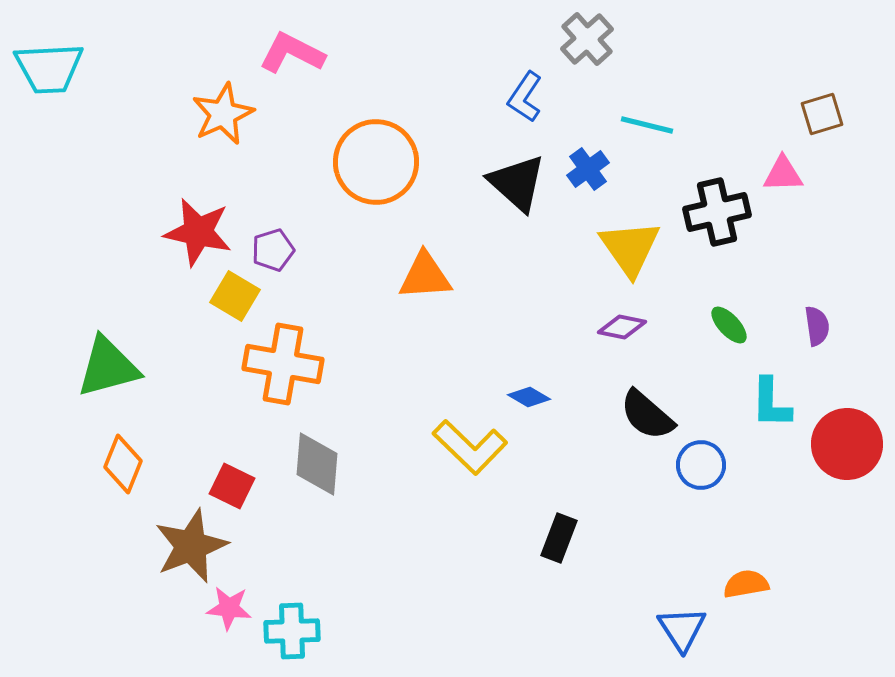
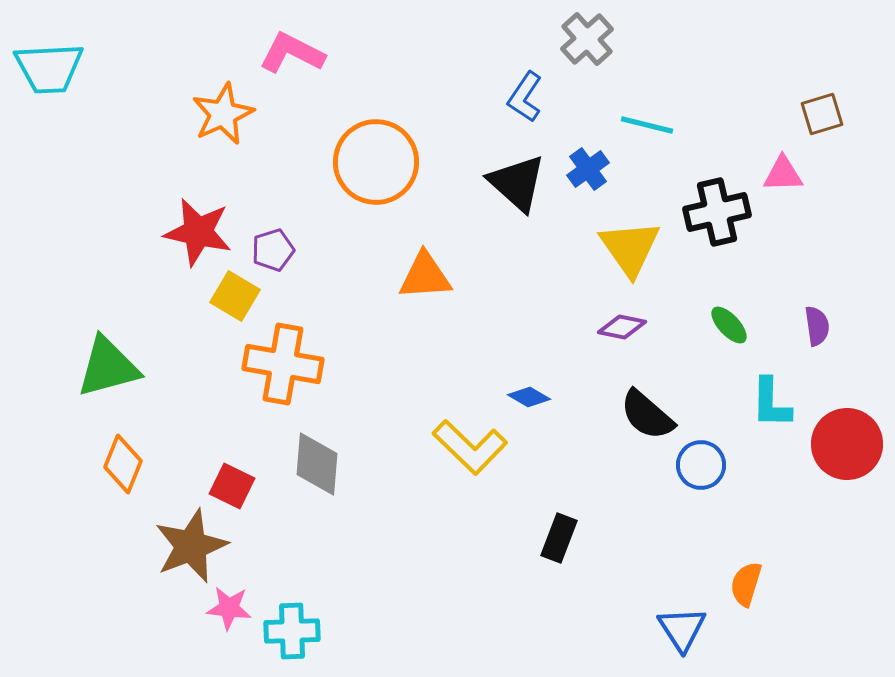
orange semicircle: rotated 63 degrees counterclockwise
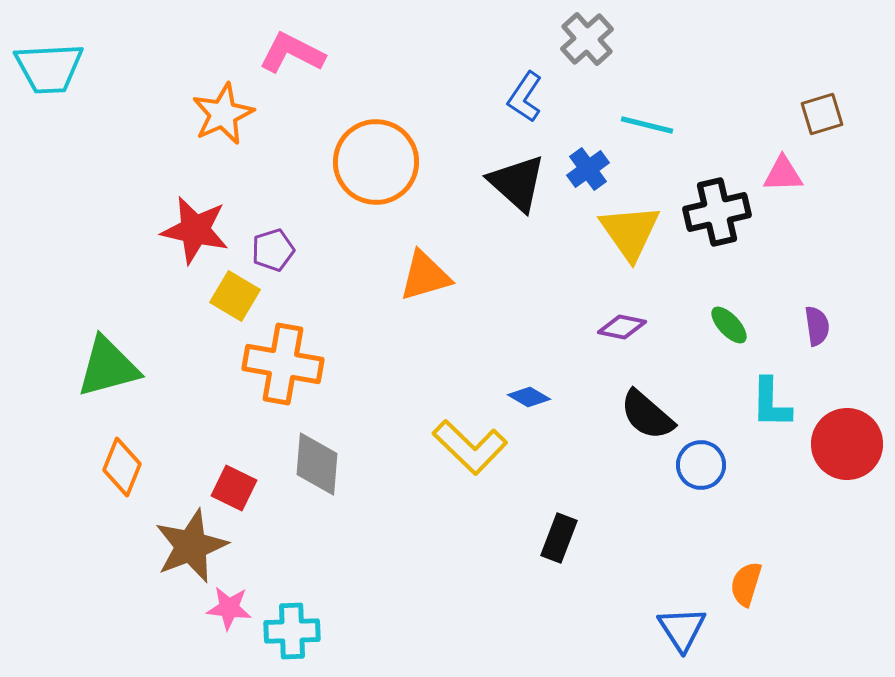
red star: moved 3 px left, 2 px up
yellow triangle: moved 16 px up
orange triangle: rotated 12 degrees counterclockwise
orange diamond: moved 1 px left, 3 px down
red square: moved 2 px right, 2 px down
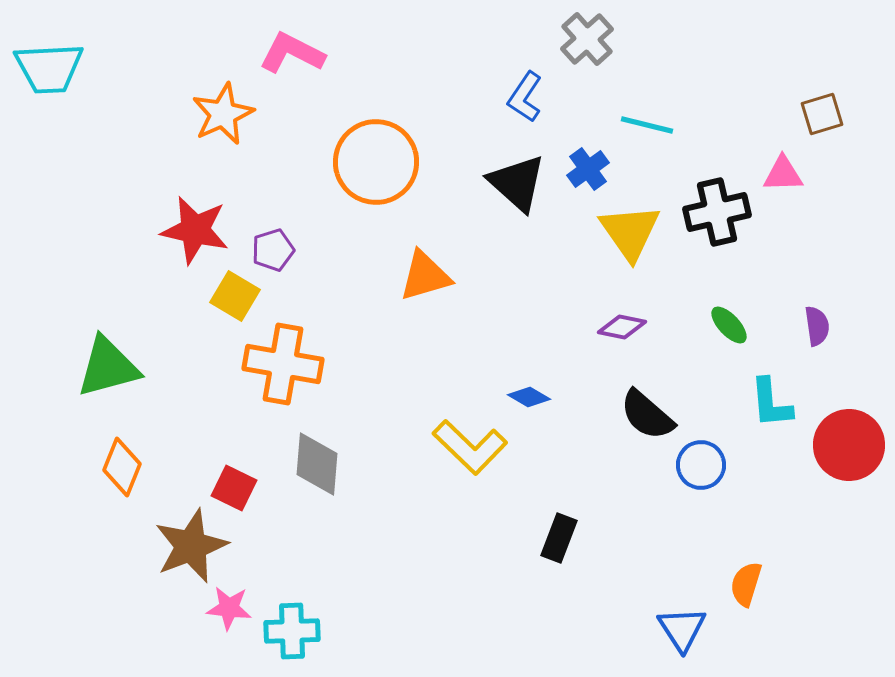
cyan L-shape: rotated 6 degrees counterclockwise
red circle: moved 2 px right, 1 px down
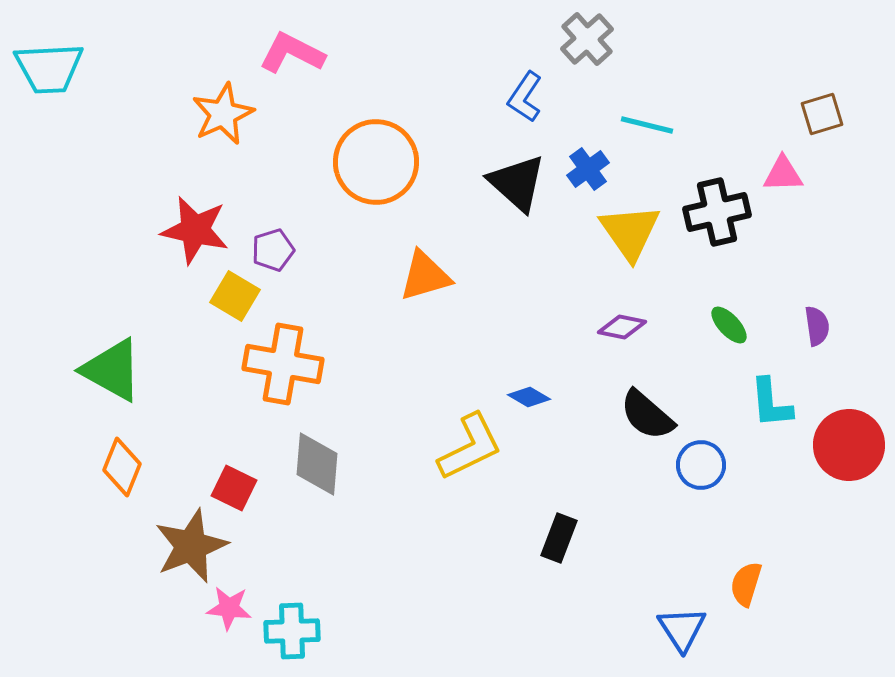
green triangle: moved 4 px right, 3 px down; rotated 44 degrees clockwise
yellow L-shape: rotated 70 degrees counterclockwise
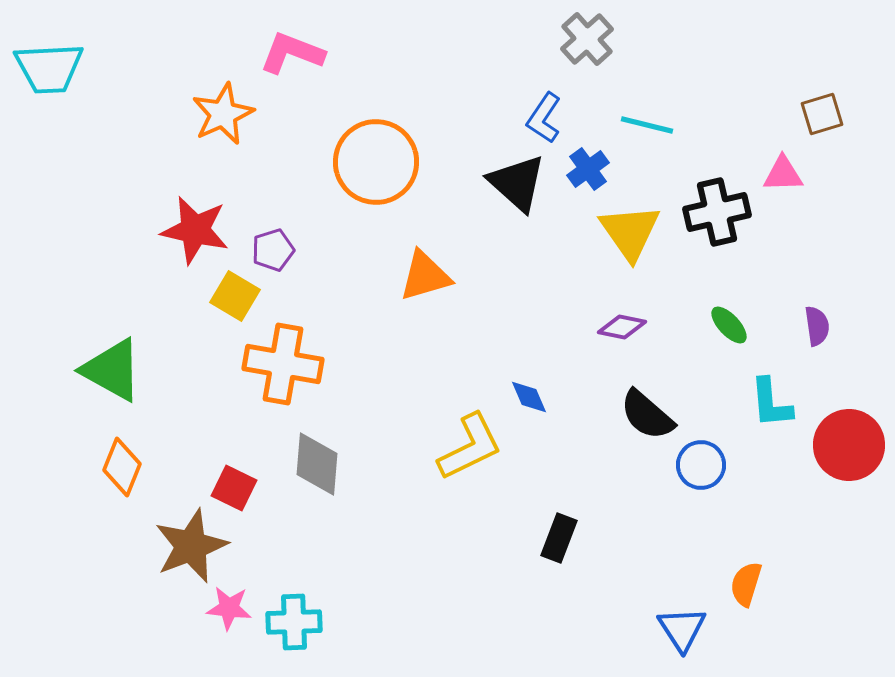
pink L-shape: rotated 6 degrees counterclockwise
blue L-shape: moved 19 px right, 21 px down
blue diamond: rotated 36 degrees clockwise
cyan cross: moved 2 px right, 9 px up
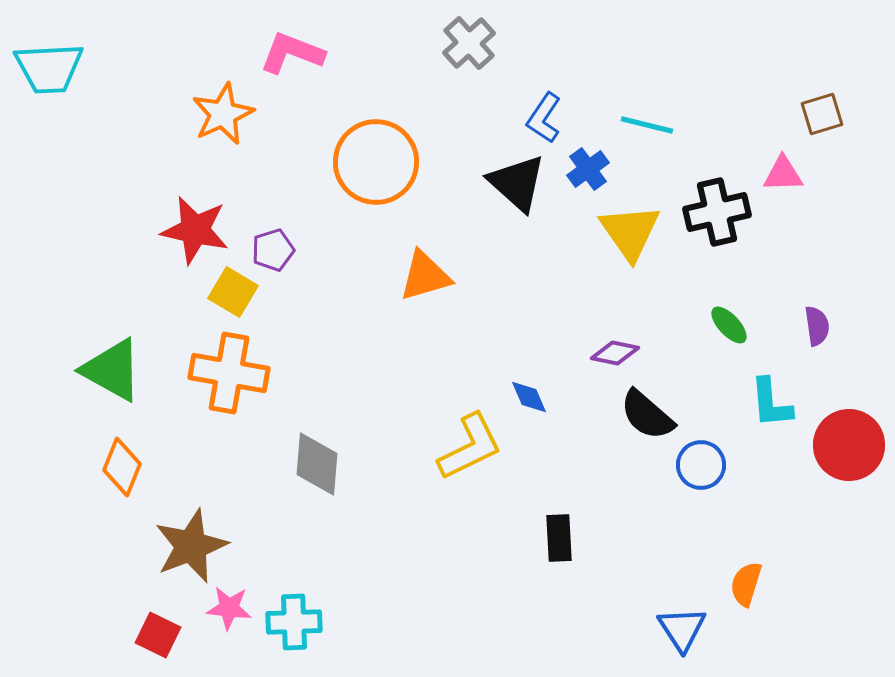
gray cross: moved 118 px left, 4 px down
yellow square: moved 2 px left, 4 px up
purple diamond: moved 7 px left, 26 px down
orange cross: moved 54 px left, 9 px down
red square: moved 76 px left, 147 px down
black rectangle: rotated 24 degrees counterclockwise
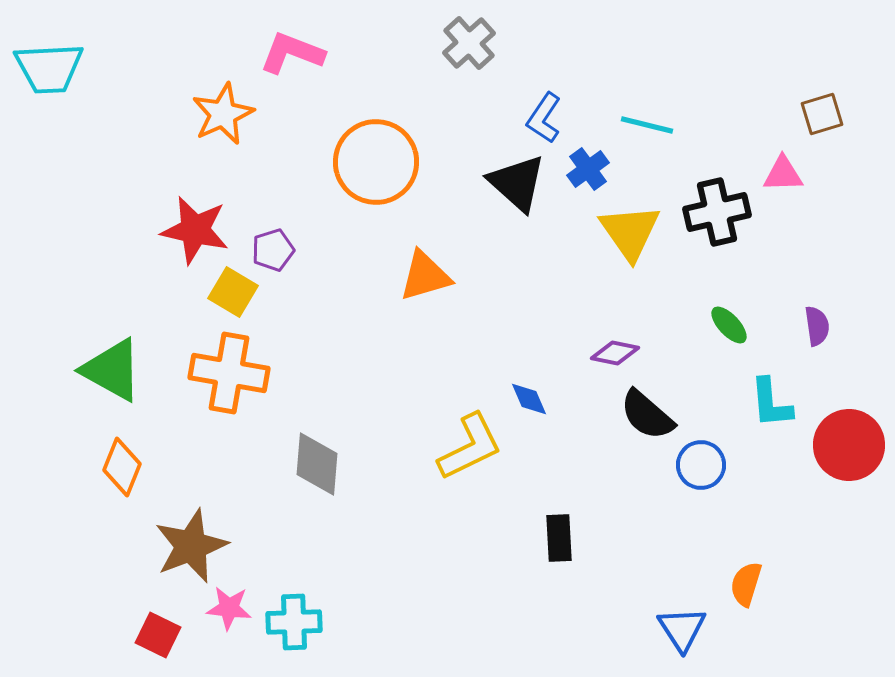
blue diamond: moved 2 px down
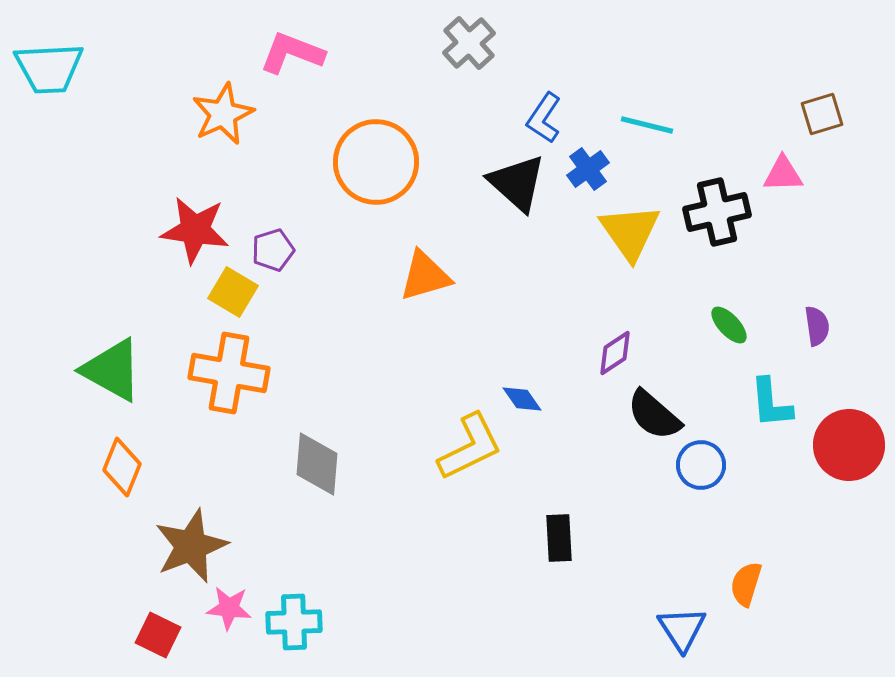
red star: rotated 4 degrees counterclockwise
purple diamond: rotated 45 degrees counterclockwise
blue diamond: moved 7 px left; rotated 12 degrees counterclockwise
black semicircle: moved 7 px right
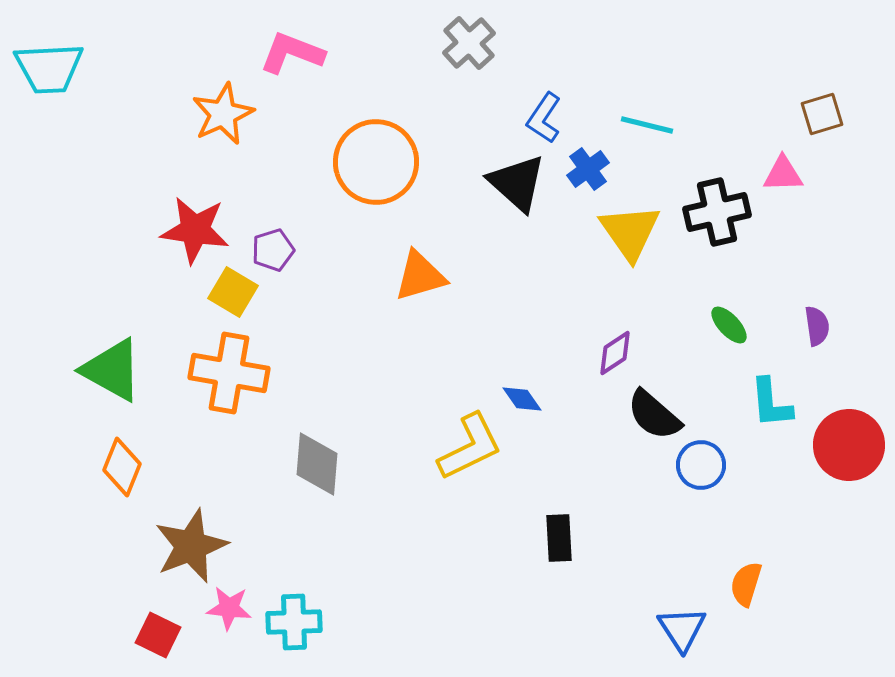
orange triangle: moved 5 px left
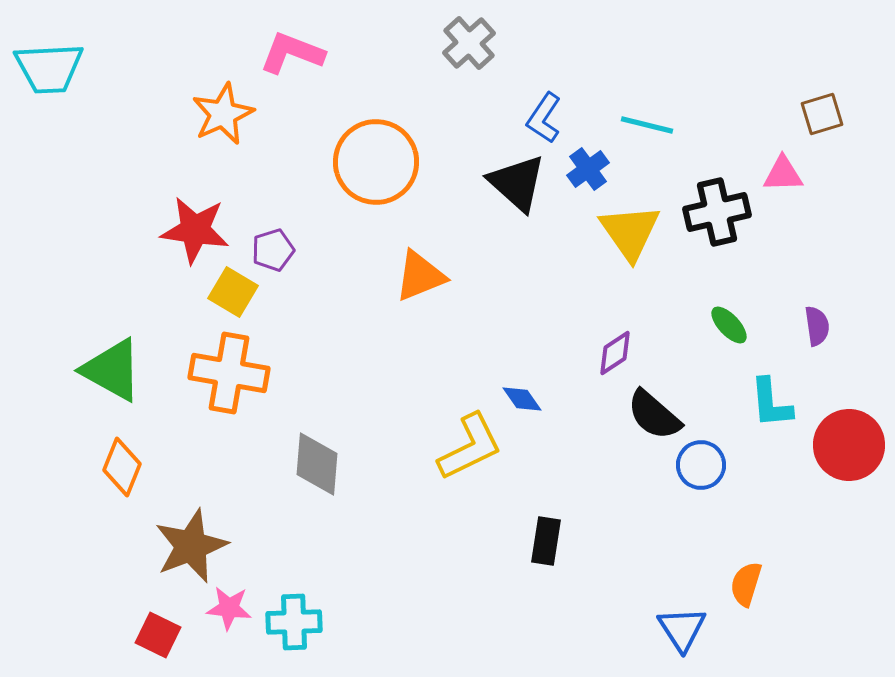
orange triangle: rotated 6 degrees counterclockwise
black rectangle: moved 13 px left, 3 px down; rotated 12 degrees clockwise
